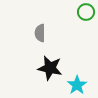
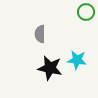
gray semicircle: moved 1 px down
cyan star: moved 25 px up; rotated 30 degrees counterclockwise
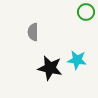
gray semicircle: moved 7 px left, 2 px up
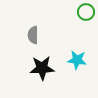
gray semicircle: moved 3 px down
black star: moved 8 px left; rotated 15 degrees counterclockwise
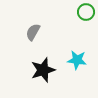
gray semicircle: moved 3 px up; rotated 30 degrees clockwise
black star: moved 1 px right, 2 px down; rotated 15 degrees counterclockwise
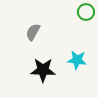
black star: rotated 20 degrees clockwise
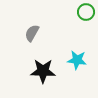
gray semicircle: moved 1 px left, 1 px down
black star: moved 1 px down
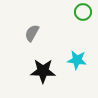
green circle: moved 3 px left
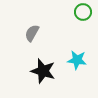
black star: rotated 15 degrees clockwise
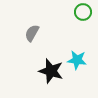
black star: moved 8 px right
